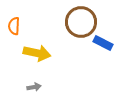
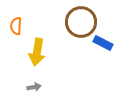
orange semicircle: moved 2 px right
yellow arrow: moved 1 px up; rotated 88 degrees clockwise
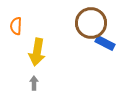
brown circle: moved 10 px right, 1 px down
blue rectangle: moved 2 px right
gray arrow: moved 4 px up; rotated 80 degrees counterclockwise
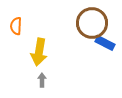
brown circle: moved 1 px right
yellow arrow: moved 2 px right
gray arrow: moved 8 px right, 3 px up
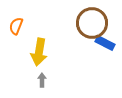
orange semicircle: rotated 18 degrees clockwise
